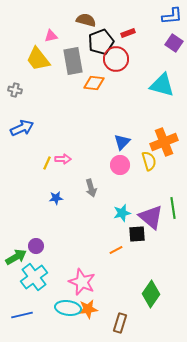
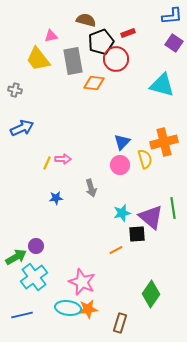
orange cross: rotated 8 degrees clockwise
yellow semicircle: moved 4 px left, 2 px up
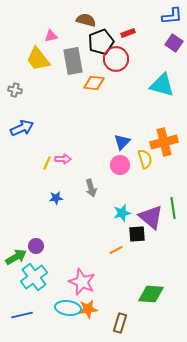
green diamond: rotated 60 degrees clockwise
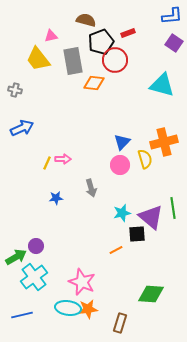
red circle: moved 1 px left, 1 px down
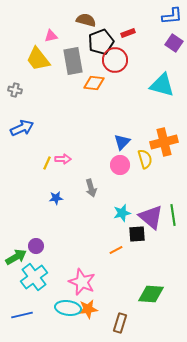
green line: moved 7 px down
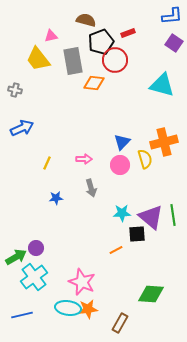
pink arrow: moved 21 px right
cyan star: rotated 12 degrees clockwise
purple circle: moved 2 px down
brown rectangle: rotated 12 degrees clockwise
